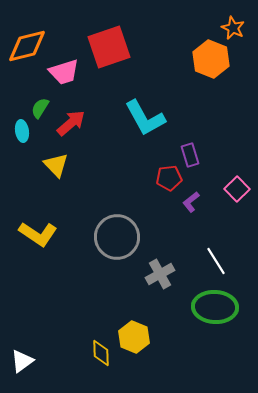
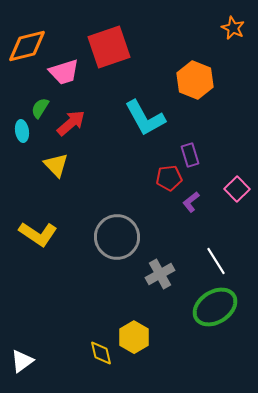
orange hexagon: moved 16 px left, 21 px down
green ellipse: rotated 36 degrees counterclockwise
yellow hexagon: rotated 8 degrees clockwise
yellow diamond: rotated 12 degrees counterclockwise
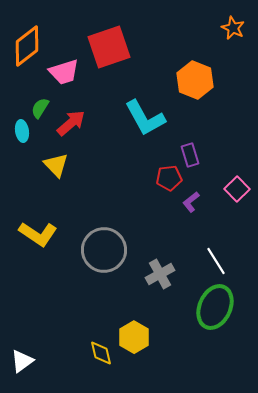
orange diamond: rotated 24 degrees counterclockwise
gray circle: moved 13 px left, 13 px down
green ellipse: rotated 33 degrees counterclockwise
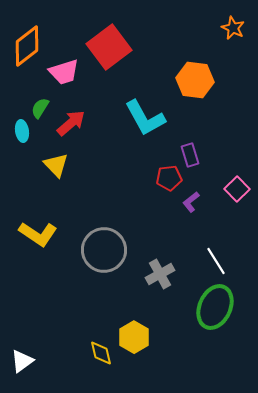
red square: rotated 18 degrees counterclockwise
orange hexagon: rotated 15 degrees counterclockwise
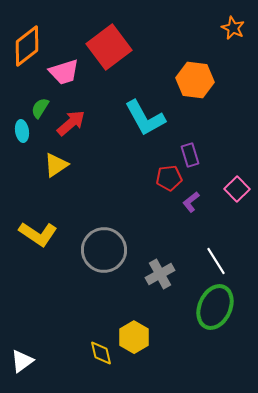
yellow triangle: rotated 40 degrees clockwise
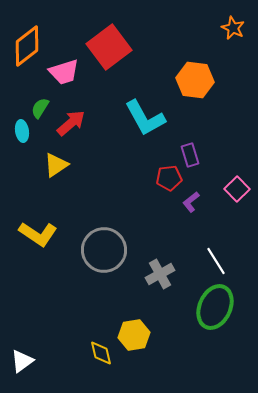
yellow hexagon: moved 2 px up; rotated 20 degrees clockwise
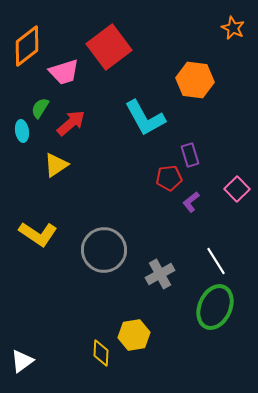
yellow diamond: rotated 16 degrees clockwise
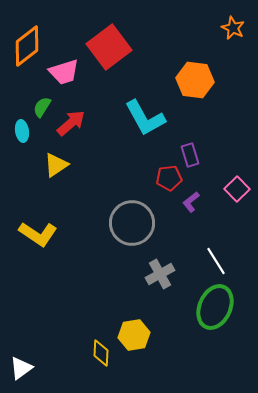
green semicircle: moved 2 px right, 1 px up
gray circle: moved 28 px right, 27 px up
white triangle: moved 1 px left, 7 px down
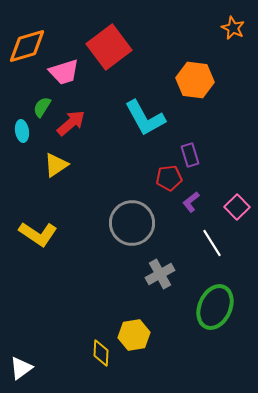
orange diamond: rotated 21 degrees clockwise
pink square: moved 18 px down
white line: moved 4 px left, 18 px up
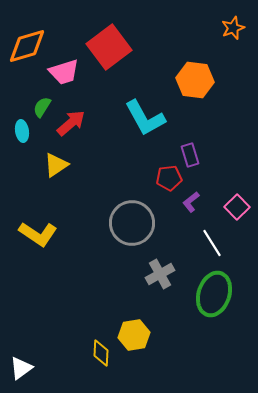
orange star: rotated 25 degrees clockwise
green ellipse: moved 1 px left, 13 px up; rotated 6 degrees counterclockwise
